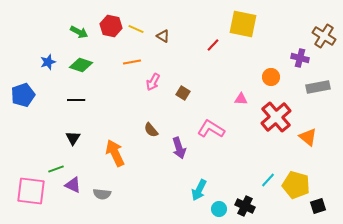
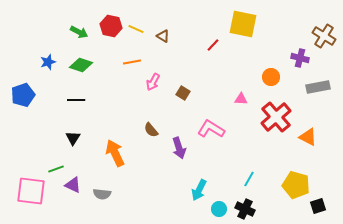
orange triangle: rotated 12 degrees counterclockwise
cyan line: moved 19 px left, 1 px up; rotated 14 degrees counterclockwise
black cross: moved 3 px down
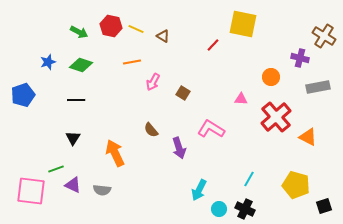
gray semicircle: moved 4 px up
black square: moved 6 px right
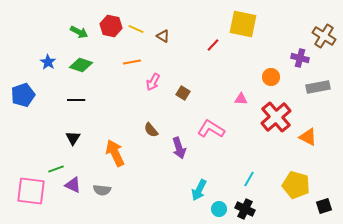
blue star: rotated 21 degrees counterclockwise
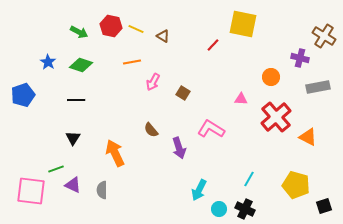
gray semicircle: rotated 84 degrees clockwise
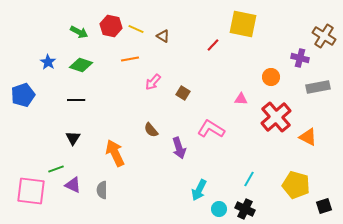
orange line: moved 2 px left, 3 px up
pink arrow: rotated 12 degrees clockwise
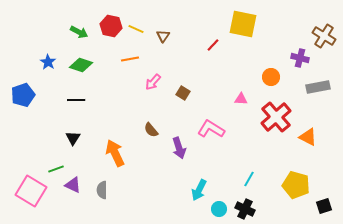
brown triangle: rotated 32 degrees clockwise
pink square: rotated 24 degrees clockwise
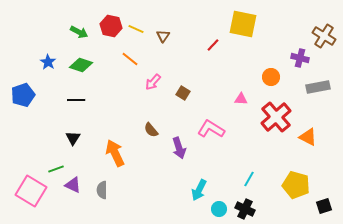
orange line: rotated 48 degrees clockwise
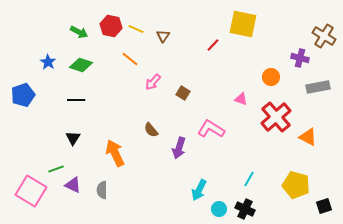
pink triangle: rotated 16 degrees clockwise
purple arrow: rotated 35 degrees clockwise
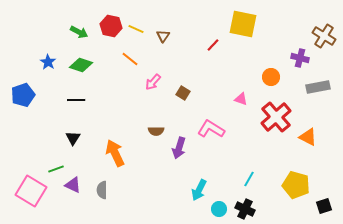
brown semicircle: moved 5 px right, 1 px down; rotated 49 degrees counterclockwise
